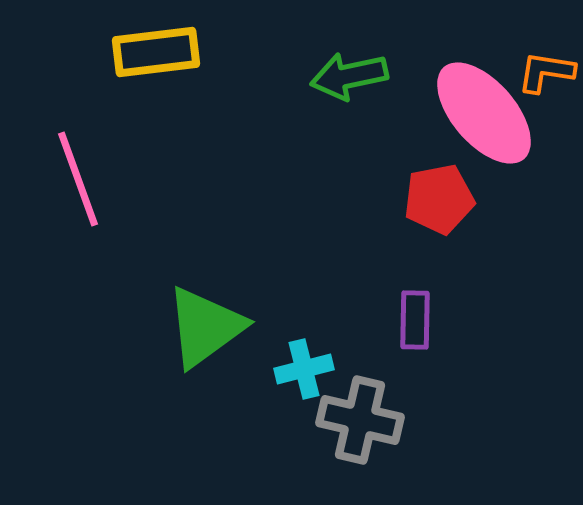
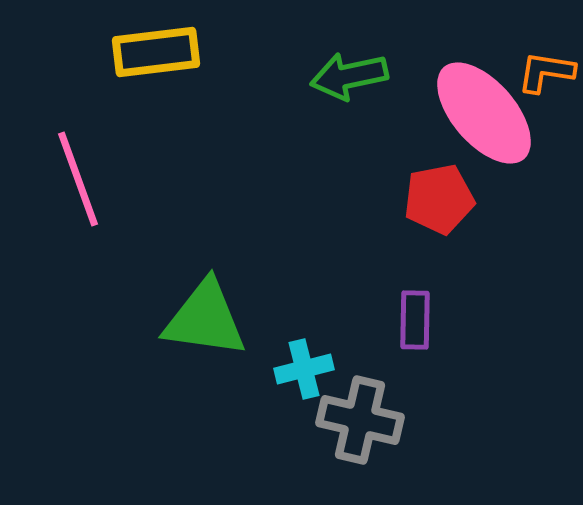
green triangle: moved 8 px up; rotated 44 degrees clockwise
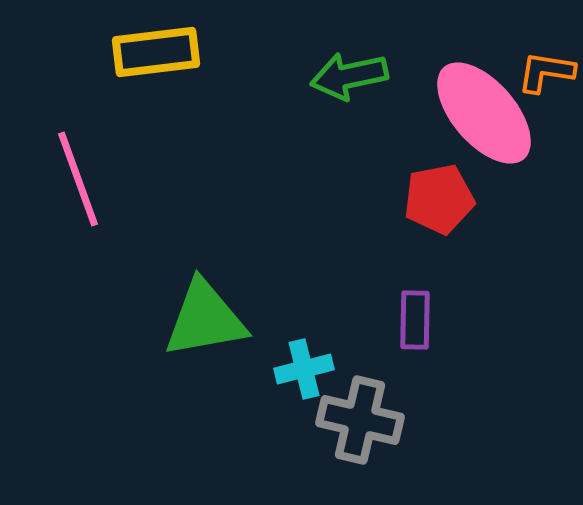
green triangle: rotated 18 degrees counterclockwise
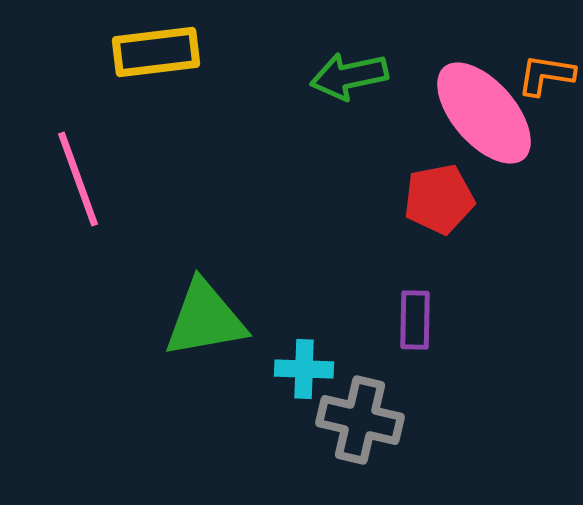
orange L-shape: moved 3 px down
cyan cross: rotated 16 degrees clockwise
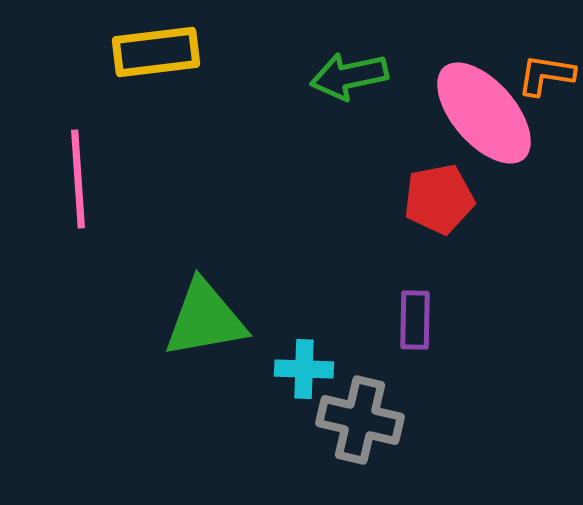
pink line: rotated 16 degrees clockwise
